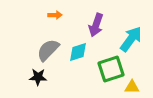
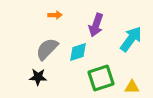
gray semicircle: moved 1 px left, 1 px up
green square: moved 10 px left, 9 px down
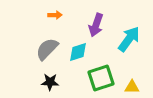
cyan arrow: moved 2 px left
black star: moved 12 px right, 5 px down
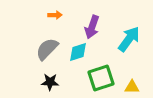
purple arrow: moved 4 px left, 2 px down
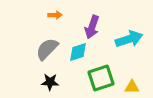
cyan arrow: rotated 36 degrees clockwise
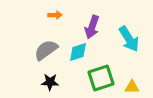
cyan arrow: rotated 76 degrees clockwise
gray semicircle: moved 1 px left, 1 px down; rotated 10 degrees clockwise
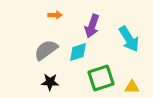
purple arrow: moved 1 px up
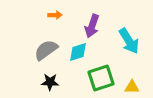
cyan arrow: moved 2 px down
